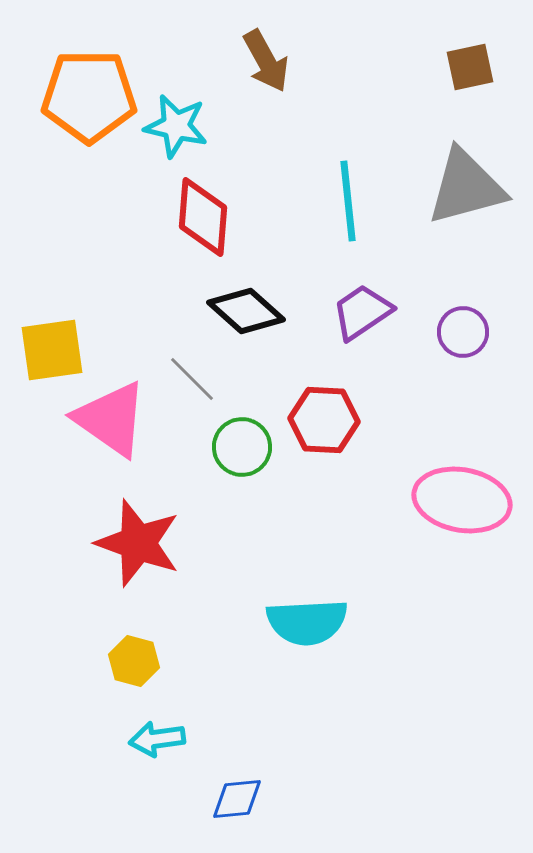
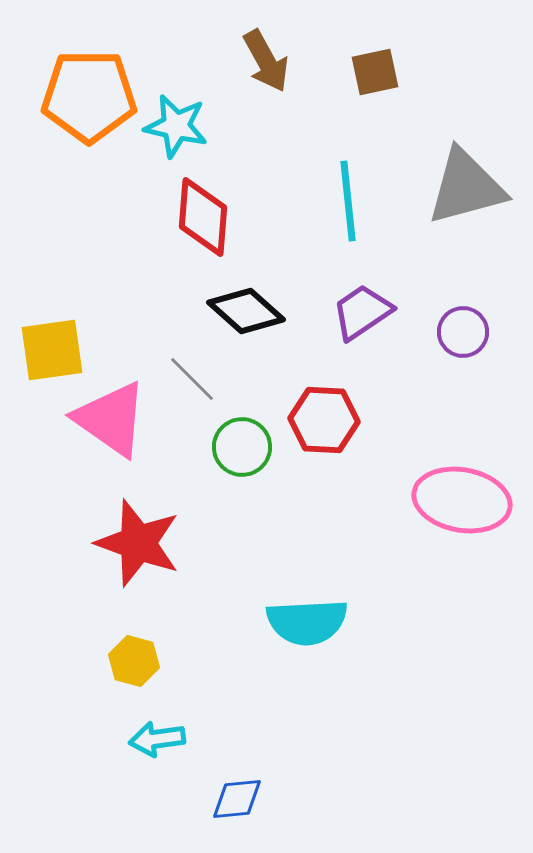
brown square: moved 95 px left, 5 px down
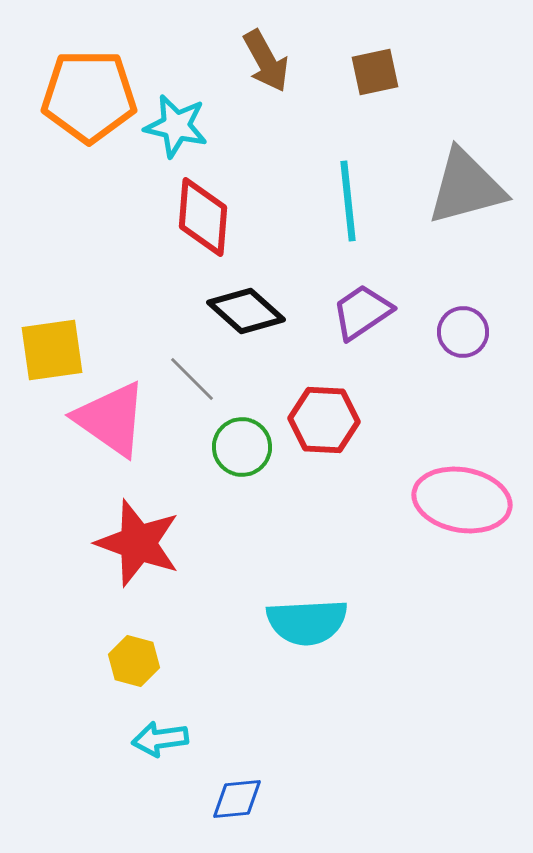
cyan arrow: moved 3 px right
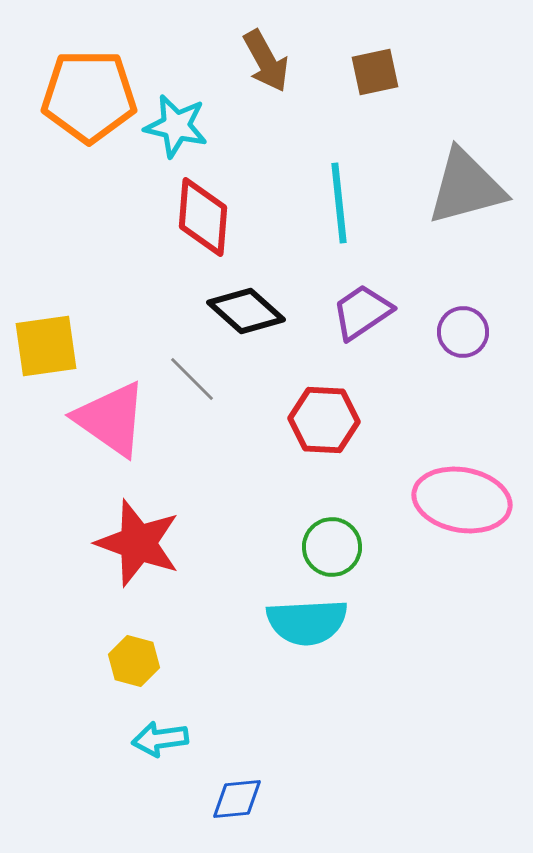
cyan line: moved 9 px left, 2 px down
yellow square: moved 6 px left, 4 px up
green circle: moved 90 px right, 100 px down
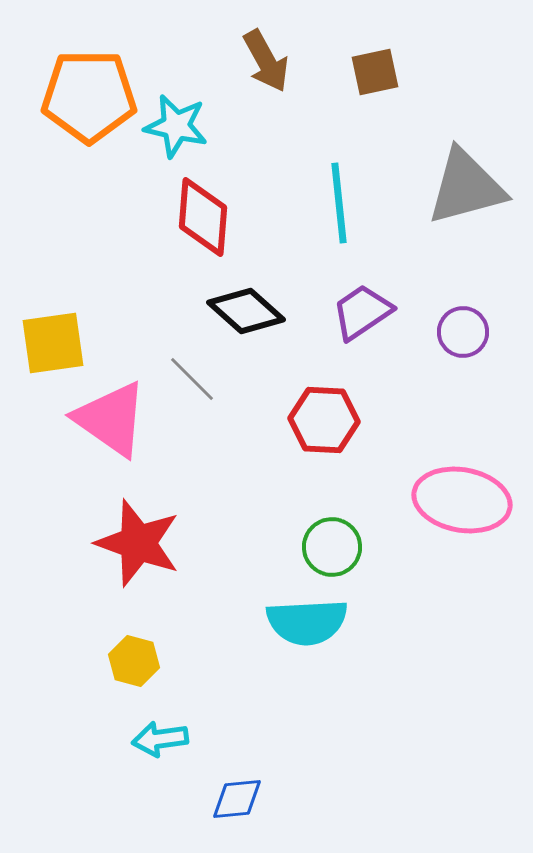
yellow square: moved 7 px right, 3 px up
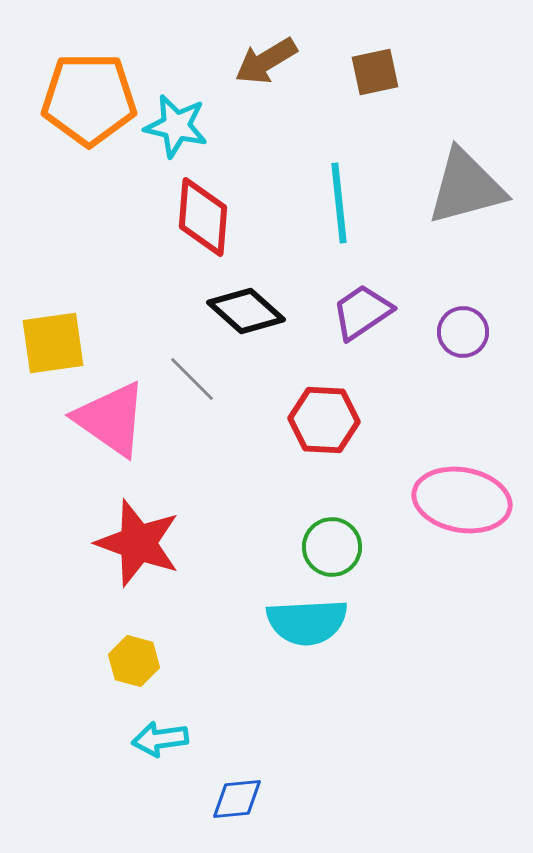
brown arrow: rotated 88 degrees clockwise
orange pentagon: moved 3 px down
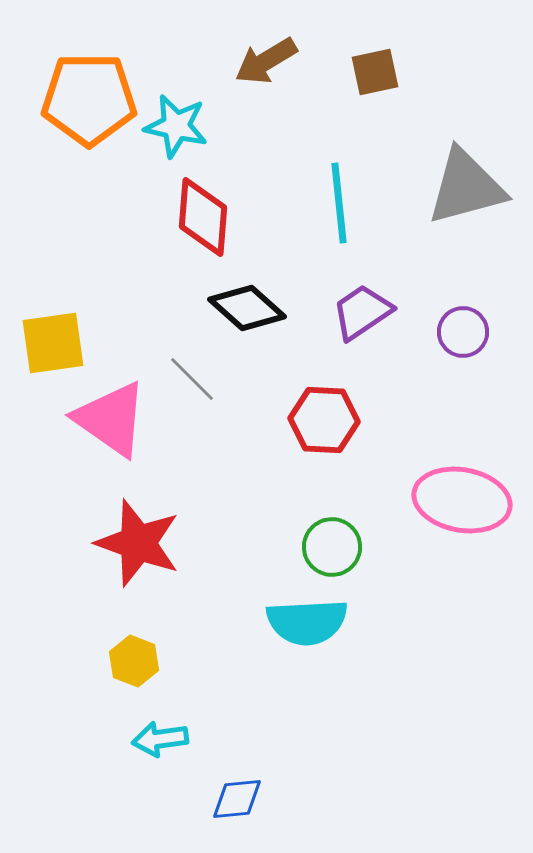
black diamond: moved 1 px right, 3 px up
yellow hexagon: rotated 6 degrees clockwise
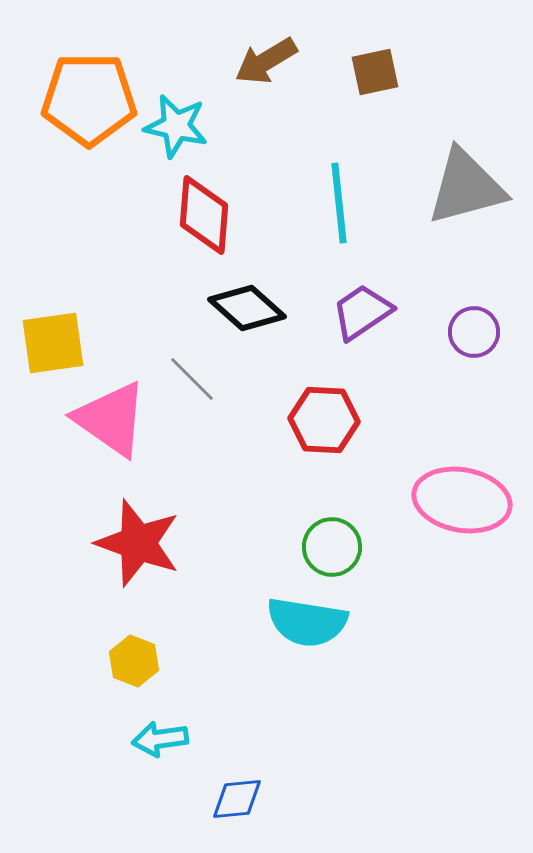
red diamond: moved 1 px right, 2 px up
purple circle: moved 11 px right
cyan semicircle: rotated 12 degrees clockwise
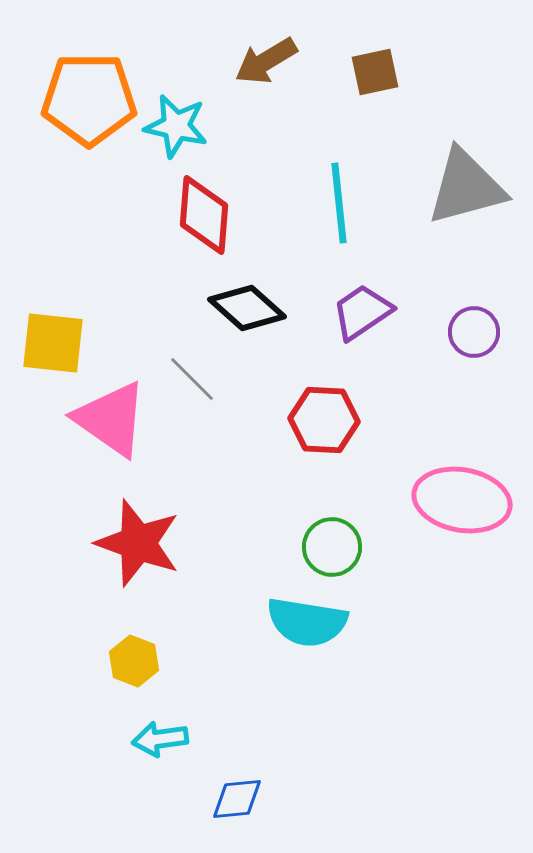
yellow square: rotated 14 degrees clockwise
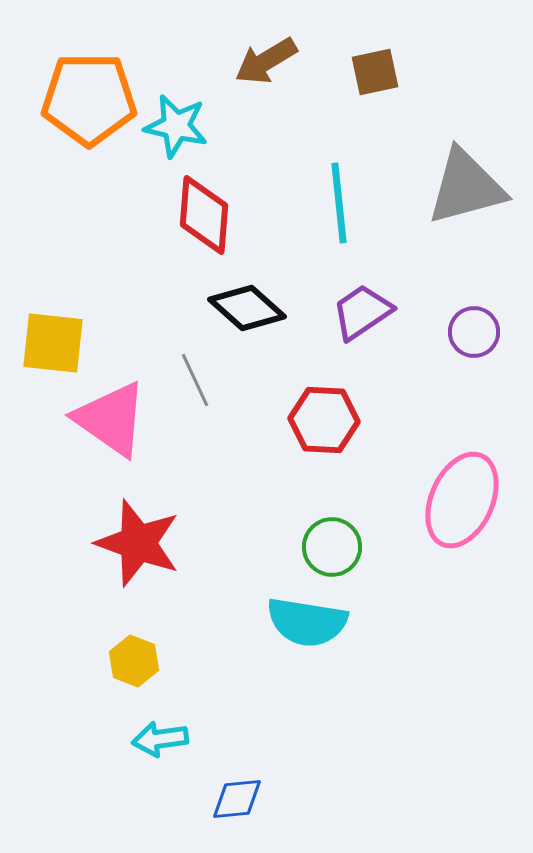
gray line: moved 3 px right, 1 px down; rotated 20 degrees clockwise
pink ellipse: rotated 76 degrees counterclockwise
